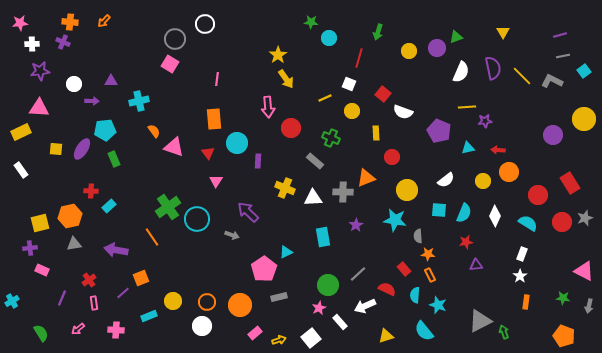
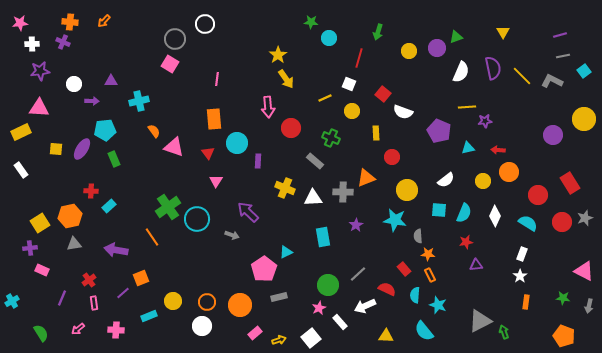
yellow square at (40, 223): rotated 18 degrees counterclockwise
yellow triangle at (386, 336): rotated 21 degrees clockwise
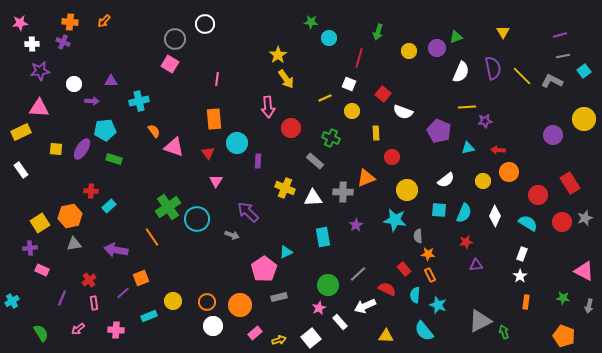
green rectangle at (114, 159): rotated 49 degrees counterclockwise
white circle at (202, 326): moved 11 px right
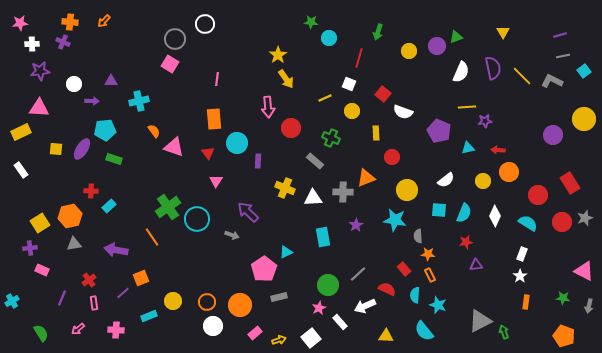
purple circle at (437, 48): moved 2 px up
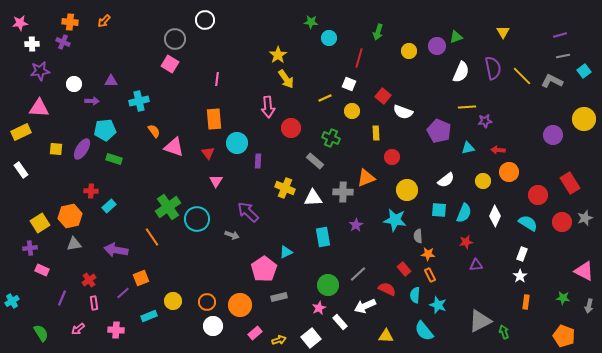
white circle at (205, 24): moved 4 px up
red square at (383, 94): moved 2 px down
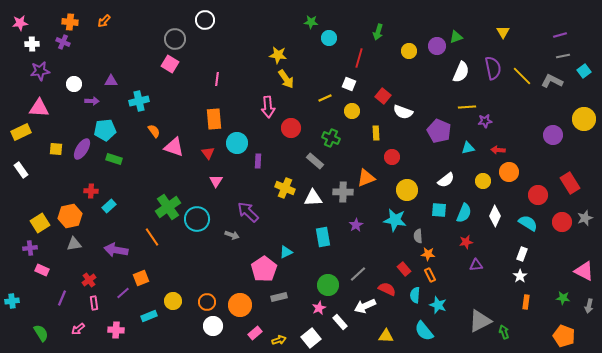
yellow star at (278, 55): rotated 30 degrees counterclockwise
cyan cross at (12, 301): rotated 24 degrees clockwise
